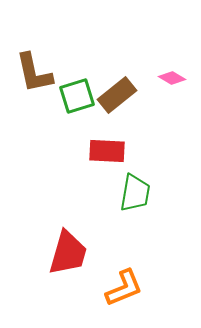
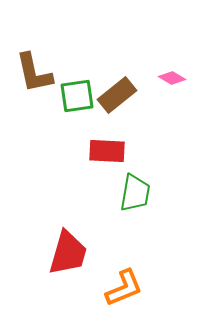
green square: rotated 9 degrees clockwise
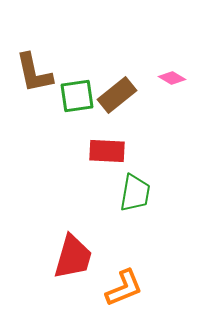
red trapezoid: moved 5 px right, 4 px down
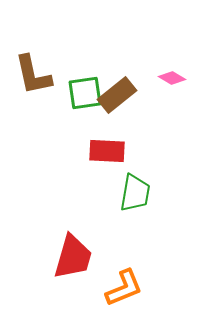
brown L-shape: moved 1 px left, 2 px down
green square: moved 8 px right, 3 px up
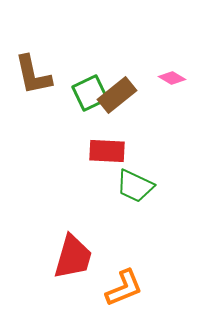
green square: moved 5 px right; rotated 18 degrees counterclockwise
green trapezoid: moved 7 px up; rotated 105 degrees clockwise
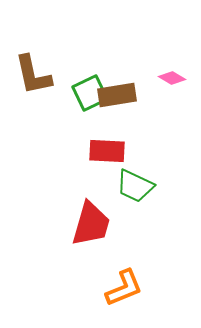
brown rectangle: rotated 30 degrees clockwise
red trapezoid: moved 18 px right, 33 px up
